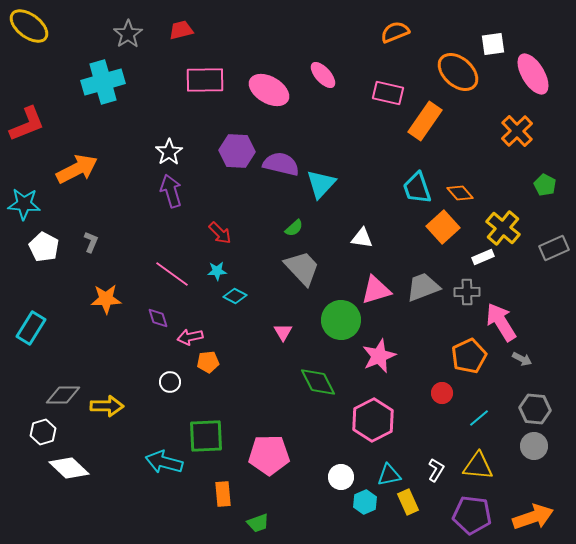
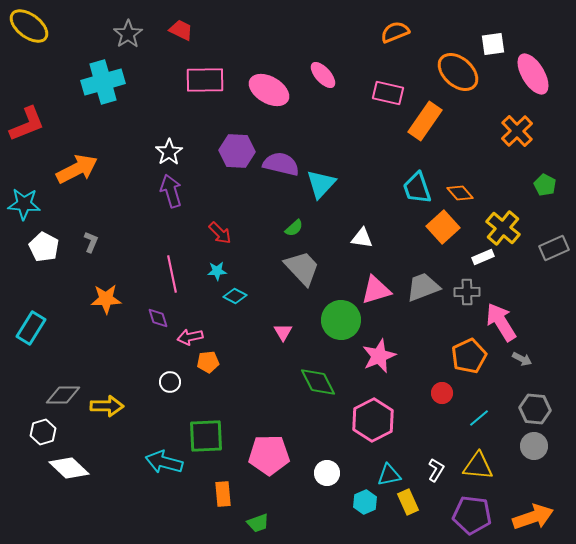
red trapezoid at (181, 30): rotated 40 degrees clockwise
pink line at (172, 274): rotated 42 degrees clockwise
white circle at (341, 477): moved 14 px left, 4 px up
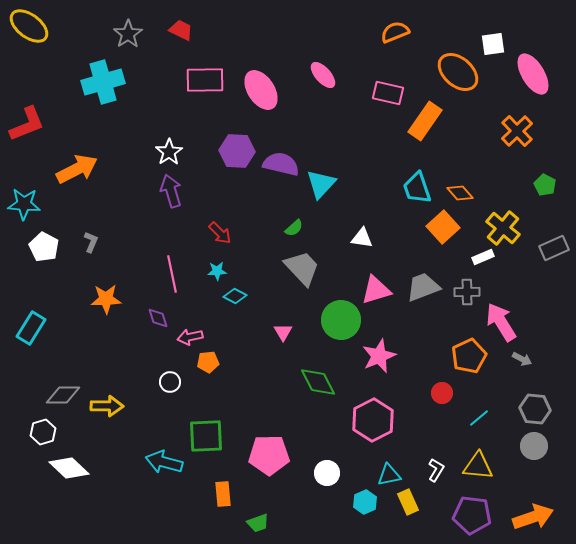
pink ellipse at (269, 90): moved 8 px left; rotated 27 degrees clockwise
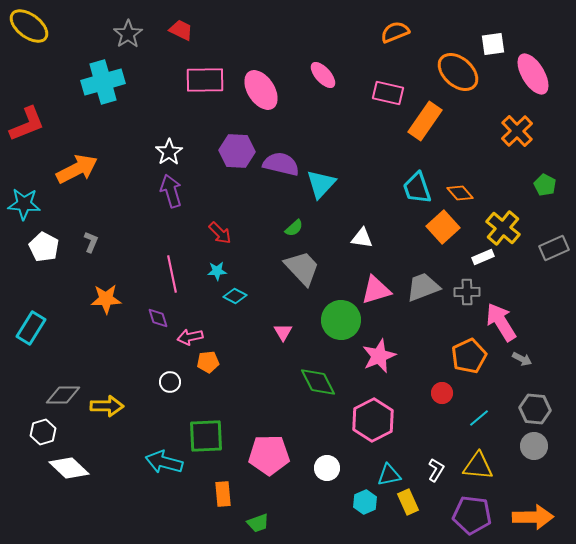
white circle at (327, 473): moved 5 px up
orange arrow at (533, 517): rotated 18 degrees clockwise
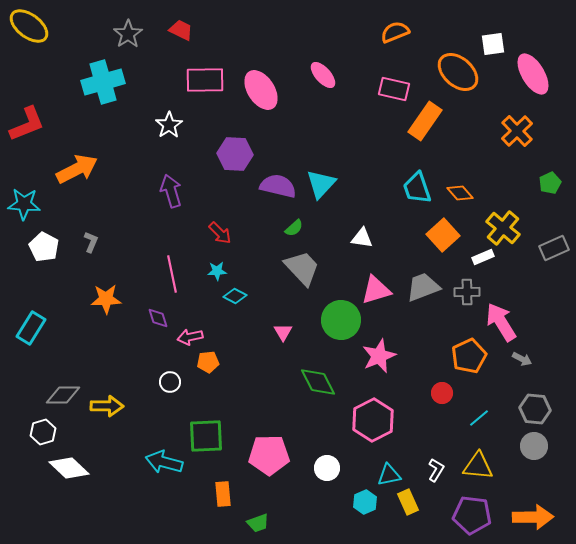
pink rectangle at (388, 93): moved 6 px right, 4 px up
purple hexagon at (237, 151): moved 2 px left, 3 px down
white star at (169, 152): moved 27 px up
purple semicircle at (281, 164): moved 3 px left, 22 px down
green pentagon at (545, 185): moved 5 px right, 2 px up; rotated 20 degrees clockwise
orange square at (443, 227): moved 8 px down
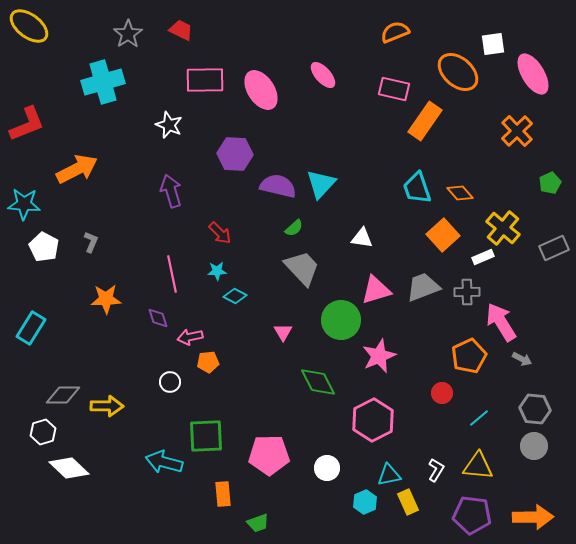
white star at (169, 125): rotated 16 degrees counterclockwise
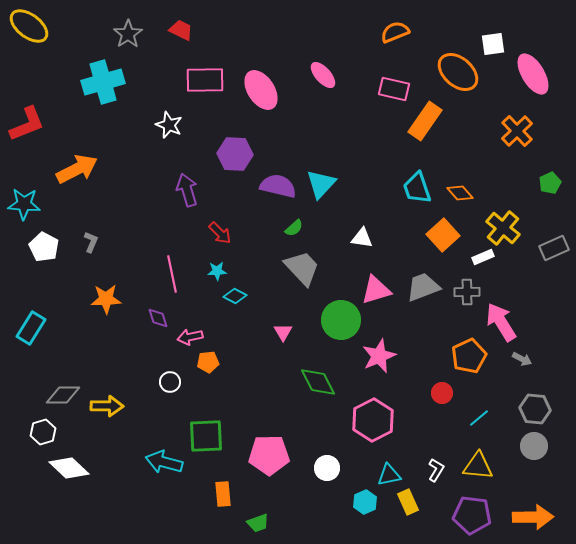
purple arrow at (171, 191): moved 16 px right, 1 px up
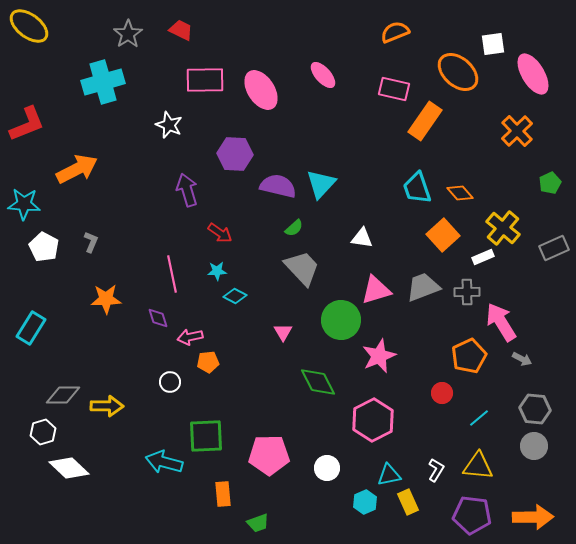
red arrow at (220, 233): rotated 10 degrees counterclockwise
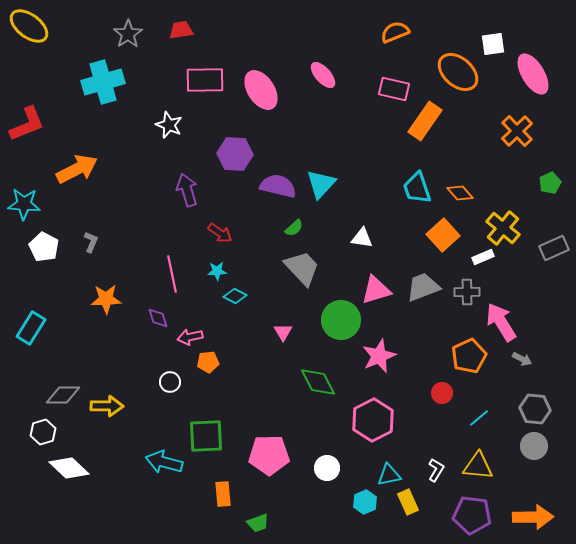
red trapezoid at (181, 30): rotated 35 degrees counterclockwise
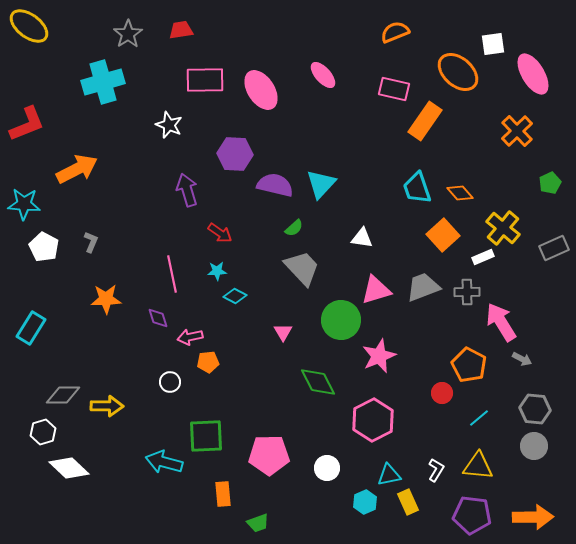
purple semicircle at (278, 186): moved 3 px left, 1 px up
orange pentagon at (469, 356): moved 9 px down; rotated 20 degrees counterclockwise
